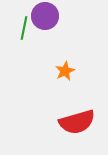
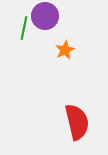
orange star: moved 21 px up
red semicircle: rotated 87 degrees counterclockwise
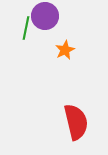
green line: moved 2 px right
red semicircle: moved 1 px left
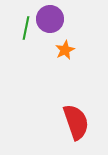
purple circle: moved 5 px right, 3 px down
red semicircle: rotated 6 degrees counterclockwise
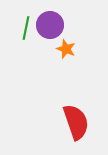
purple circle: moved 6 px down
orange star: moved 1 px right, 1 px up; rotated 24 degrees counterclockwise
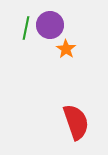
orange star: rotated 12 degrees clockwise
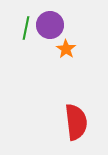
red semicircle: rotated 12 degrees clockwise
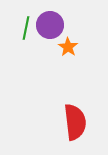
orange star: moved 2 px right, 2 px up
red semicircle: moved 1 px left
